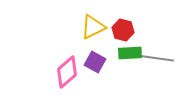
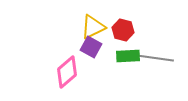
green rectangle: moved 2 px left, 3 px down
purple square: moved 4 px left, 15 px up
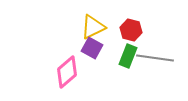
red hexagon: moved 8 px right
purple square: moved 1 px right, 1 px down
green rectangle: rotated 65 degrees counterclockwise
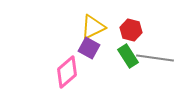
purple square: moved 3 px left
green rectangle: rotated 55 degrees counterclockwise
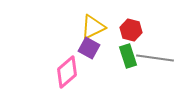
green rectangle: rotated 15 degrees clockwise
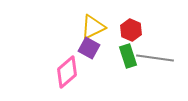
red hexagon: rotated 10 degrees clockwise
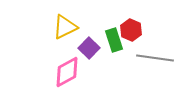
yellow triangle: moved 28 px left
purple square: rotated 15 degrees clockwise
green rectangle: moved 14 px left, 16 px up
pink diamond: rotated 12 degrees clockwise
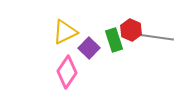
yellow triangle: moved 5 px down
gray line: moved 21 px up
pink diamond: rotated 28 degrees counterclockwise
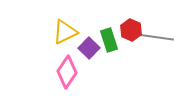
green rectangle: moved 5 px left
